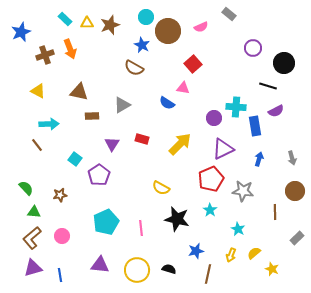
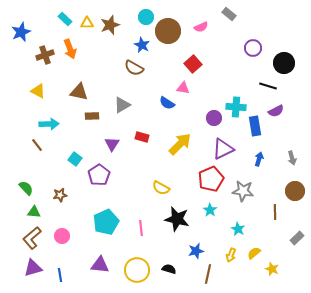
red rectangle at (142, 139): moved 2 px up
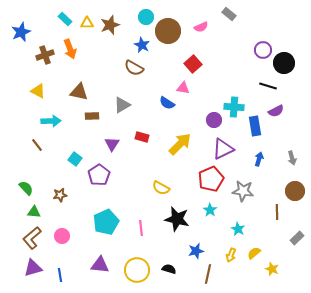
purple circle at (253, 48): moved 10 px right, 2 px down
cyan cross at (236, 107): moved 2 px left
purple circle at (214, 118): moved 2 px down
cyan arrow at (49, 124): moved 2 px right, 3 px up
brown line at (275, 212): moved 2 px right
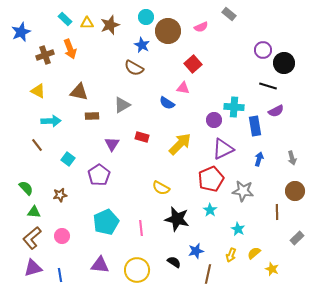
cyan square at (75, 159): moved 7 px left
black semicircle at (169, 269): moved 5 px right, 7 px up; rotated 16 degrees clockwise
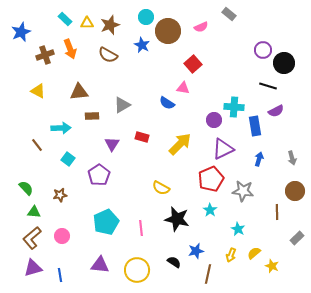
brown semicircle at (134, 68): moved 26 px left, 13 px up
brown triangle at (79, 92): rotated 18 degrees counterclockwise
cyan arrow at (51, 121): moved 10 px right, 7 px down
yellow star at (272, 269): moved 3 px up
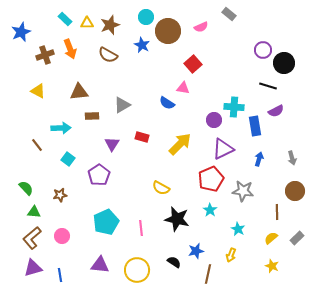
yellow semicircle at (254, 253): moved 17 px right, 15 px up
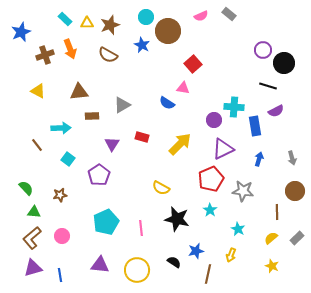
pink semicircle at (201, 27): moved 11 px up
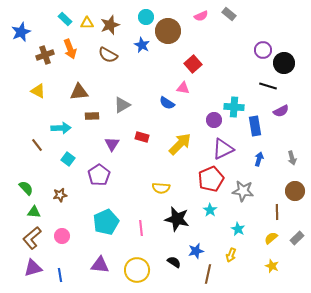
purple semicircle at (276, 111): moved 5 px right
yellow semicircle at (161, 188): rotated 24 degrees counterclockwise
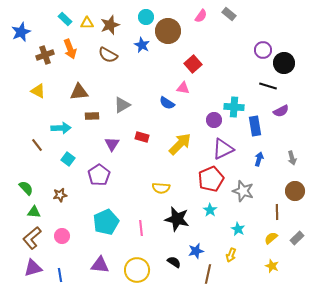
pink semicircle at (201, 16): rotated 32 degrees counterclockwise
gray star at (243, 191): rotated 10 degrees clockwise
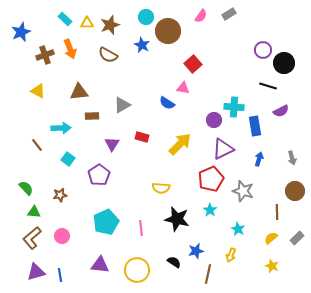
gray rectangle at (229, 14): rotated 72 degrees counterclockwise
purple triangle at (33, 268): moved 3 px right, 4 px down
